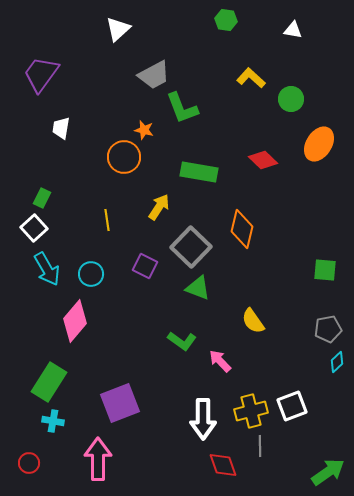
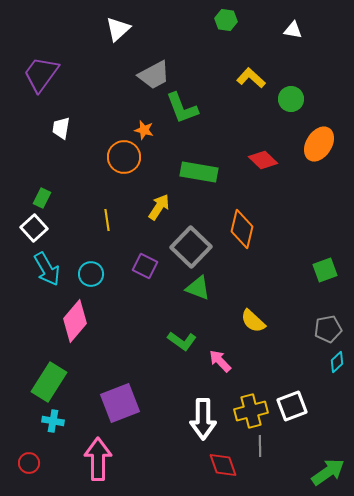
green square at (325, 270): rotated 25 degrees counterclockwise
yellow semicircle at (253, 321): rotated 12 degrees counterclockwise
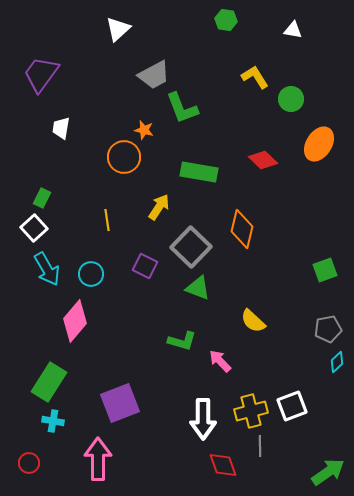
yellow L-shape at (251, 78): moved 4 px right, 1 px up; rotated 16 degrees clockwise
green L-shape at (182, 341): rotated 20 degrees counterclockwise
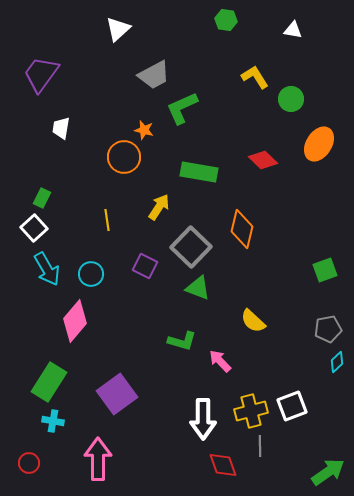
green L-shape at (182, 108): rotated 87 degrees clockwise
purple square at (120, 403): moved 3 px left, 9 px up; rotated 15 degrees counterclockwise
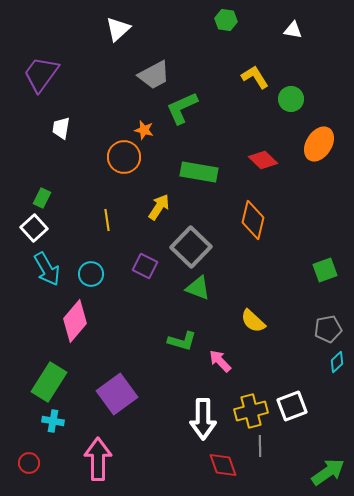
orange diamond at (242, 229): moved 11 px right, 9 px up
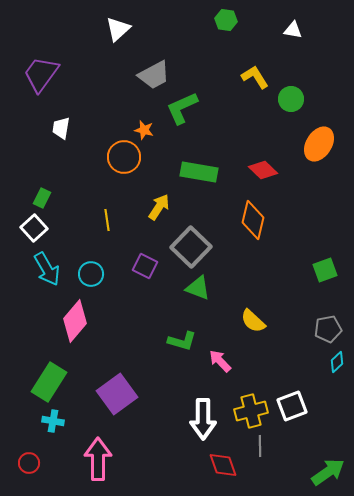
red diamond at (263, 160): moved 10 px down
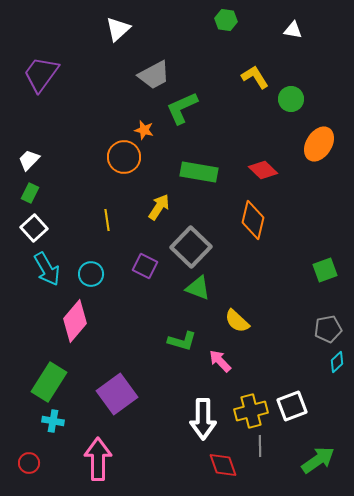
white trapezoid at (61, 128): moved 32 px left, 32 px down; rotated 35 degrees clockwise
green rectangle at (42, 198): moved 12 px left, 5 px up
yellow semicircle at (253, 321): moved 16 px left
green arrow at (328, 472): moved 10 px left, 12 px up
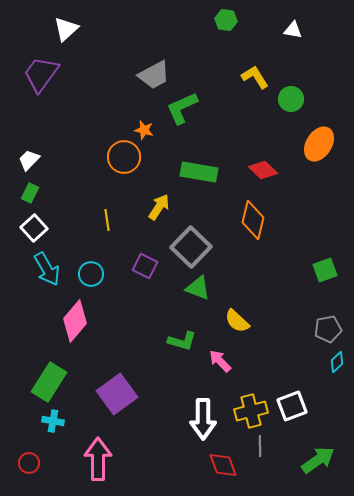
white triangle at (118, 29): moved 52 px left
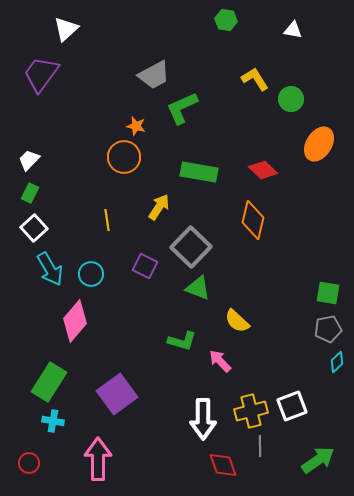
yellow L-shape at (255, 77): moved 2 px down
orange star at (144, 130): moved 8 px left, 4 px up
cyan arrow at (47, 269): moved 3 px right
green square at (325, 270): moved 3 px right, 23 px down; rotated 30 degrees clockwise
